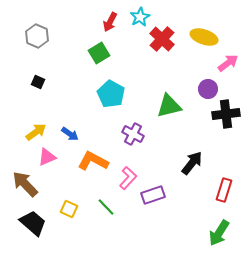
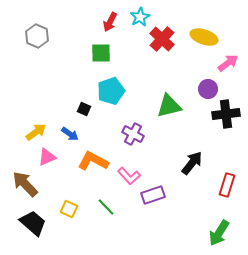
green square: moved 2 px right; rotated 30 degrees clockwise
black square: moved 46 px right, 27 px down
cyan pentagon: moved 3 px up; rotated 24 degrees clockwise
pink L-shape: moved 1 px right, 2 px up; rotated 95 degrees clockwise
red rectangle: moved 3 px right, 5 px up
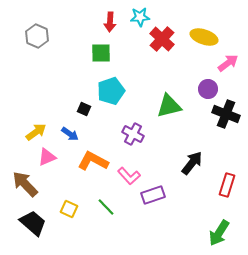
cyan star: rotated 24 degrees clockwise
red arrow: rotated 24 degrees counterclockwise
black cross: rotated 28 degrees clockwise
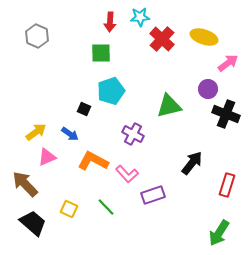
pink L-shape: moved 2 px left, 2 px up
